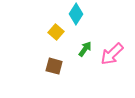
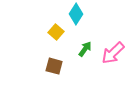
pink arrow: moved 1 px right, 1 px up
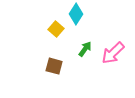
yellow square: moved 3 px up
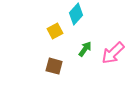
cyan diamond: rotated 10 degrees clockwise
yellow square: moved 1 px left, 2 px down; rotated 21 degrees clockwise
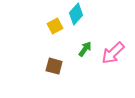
yellow square: moved 5 px up
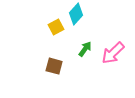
yellow square: moved 1 px right, 1 px down
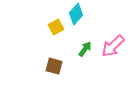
pink arrow: moved 7 px up
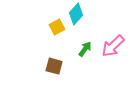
yellow square: moved 1 px right
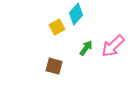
green arrow: moved 1 px right, 1 px up
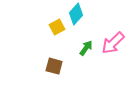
pink arrow: moved 3 px up
